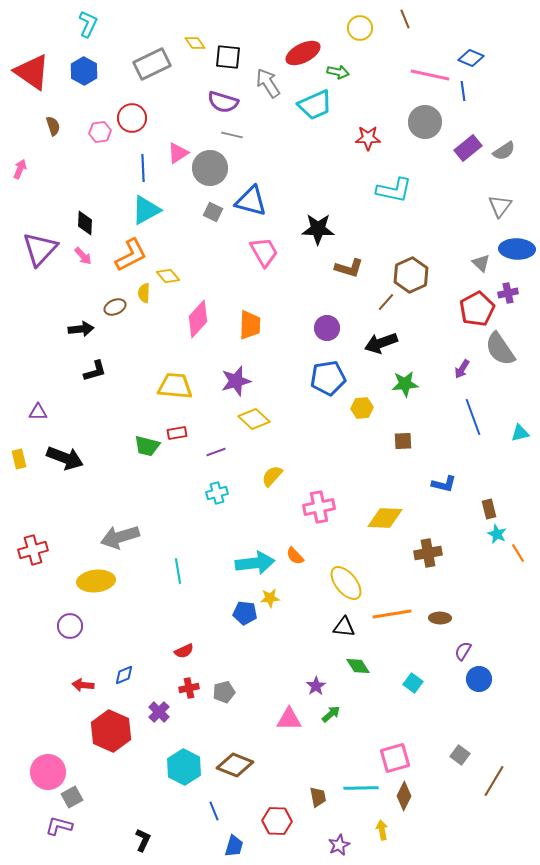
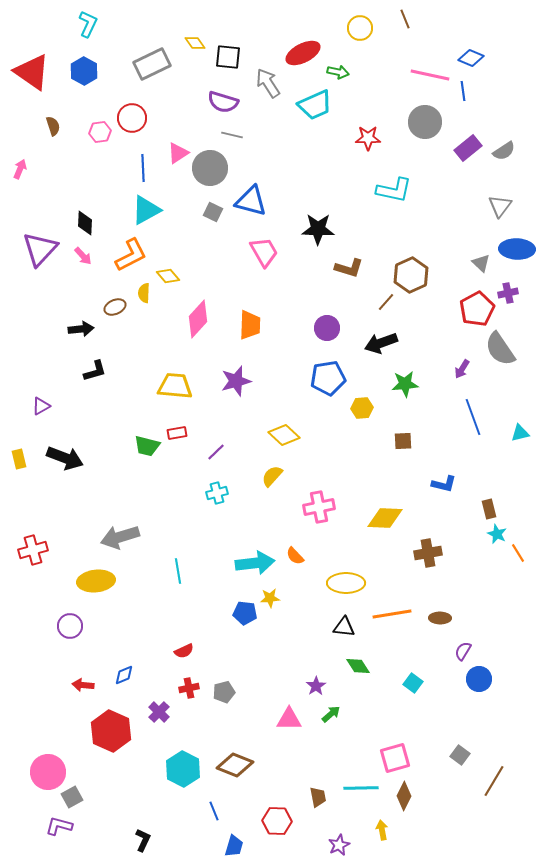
purple triangle at (38, 412): moved 3 px right, 6 px up; rotated 30 degrees counterclockwise
yellow diamond at (254, 419): moved 30 px right, 16 px down
purple line at (216, 452): rotated 24 degrees counterclockwise
yellow ellipse at (346, 583): rotated 51 degrees counterclockwise
cyan hexagon at (184, 767): moved 1 px left, 2 px down
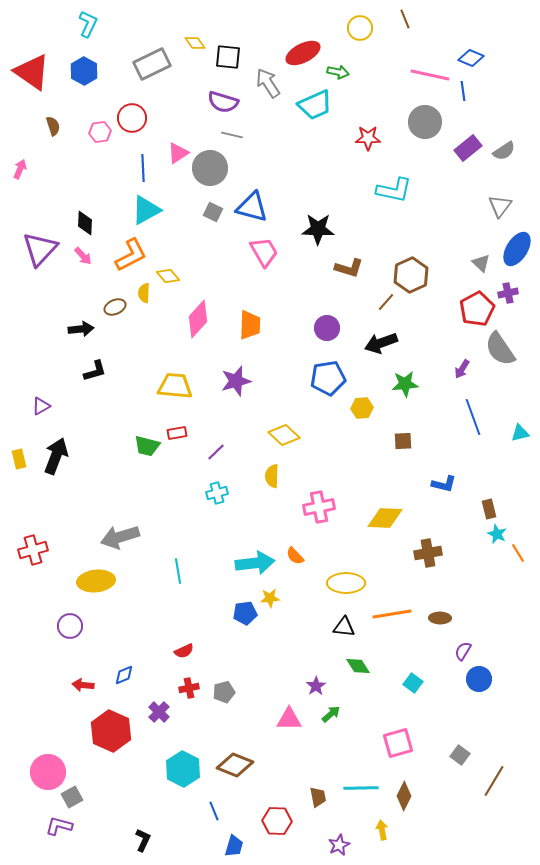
blue triangle at (251, 201): moved 1 px right, 6 px down
blue ellipse at (517, 249): rotated 60 degrees counterclockwise
black arrow at (65, 458): moved 9 px left, 2 px up; rotated 90 degrees counterclockwise
yellow semicircle at (272, 476): rotated 40 degrees counterclockwise
blue pentagon at (245, 613): rotated 15 degrees counterclockwise
pink square at (395, 758): moved 3 px right, 15 px up
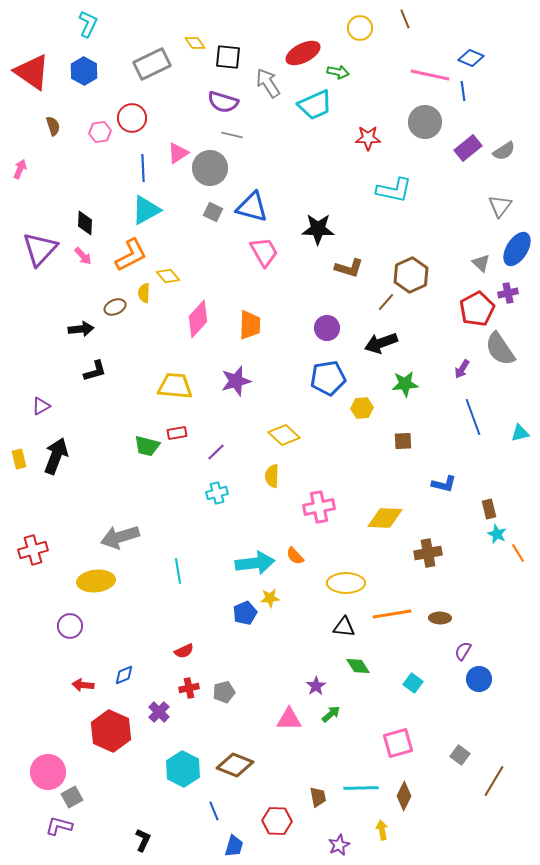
blue pentagon at (245, 613): rotated 15 degrees counterclockwise
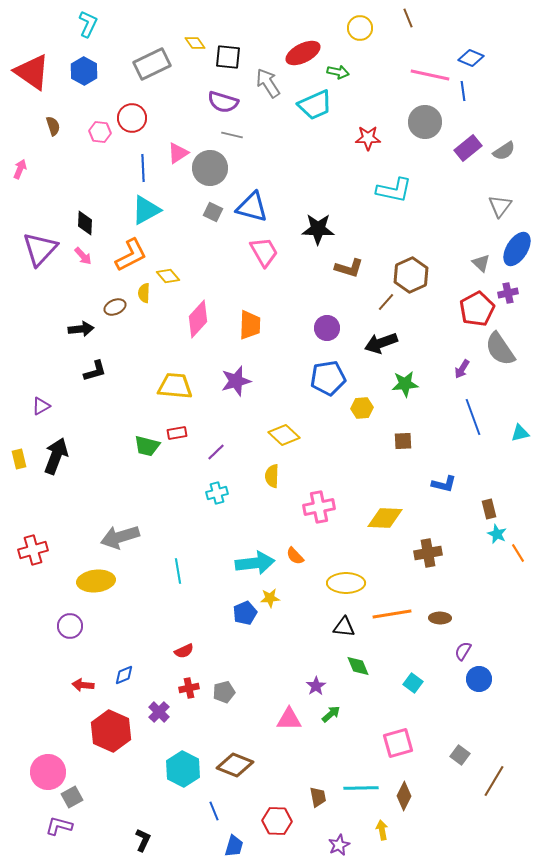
brown line at (405, 19): moved 3 px right, 1 px up
pink hexagon at (100, 132): rotated 15 degrees clockwise
green diamond at (358, 666): rotated 10 degrees clockwise
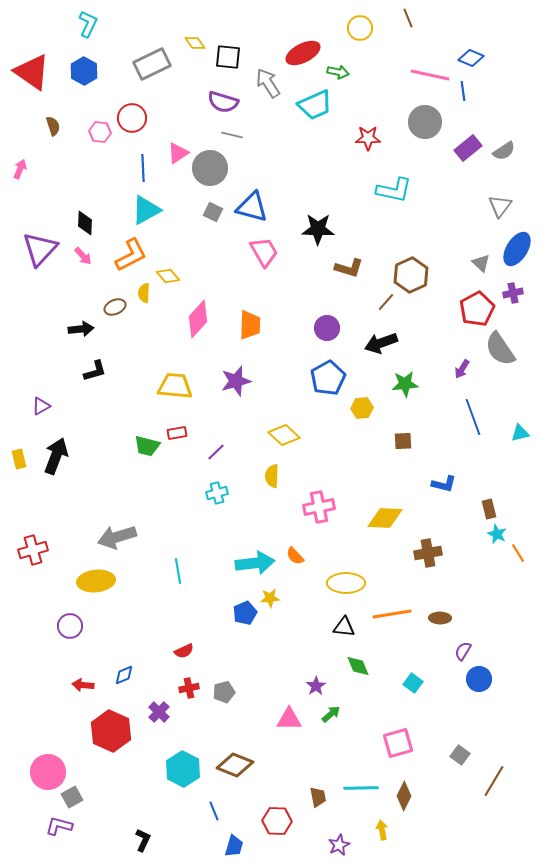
purple cross at (508, 293): moved 5 px right
blue pentagon at (328, 378): rotated 20 degrees counterclockwise
gray arrow at (120, 537): moved 3 px left
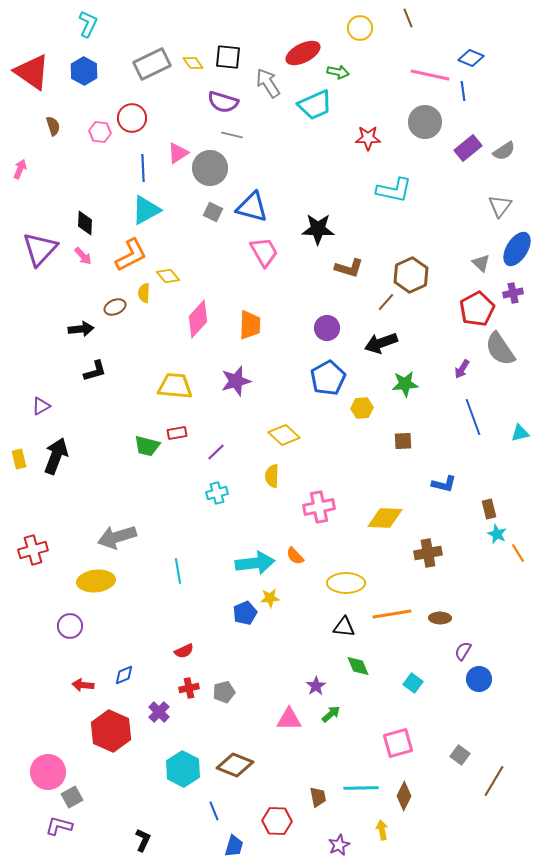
yellow diamond at (195, 43): moved 2 px left, 20 px down
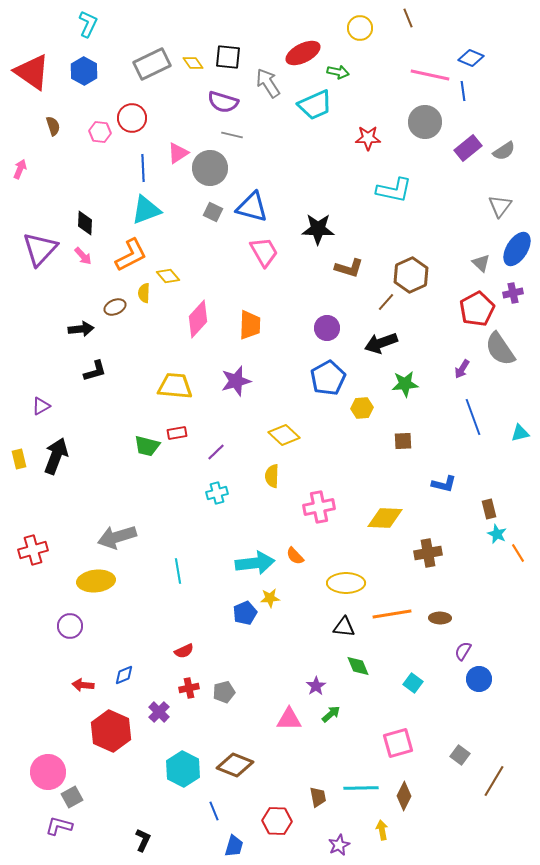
cyan triangle at (146, 210): rotated 8 degrees clockwise
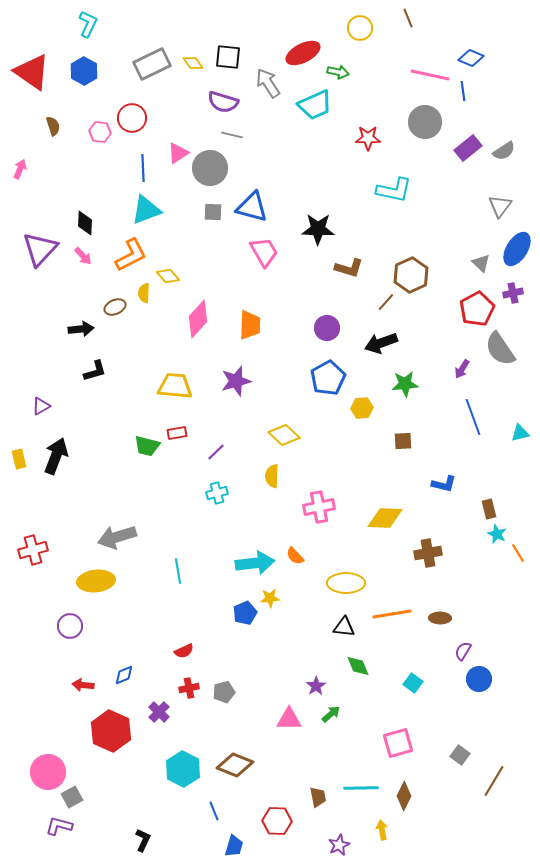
gray square at (213, 212): rotated 24 degrees counterclockwise
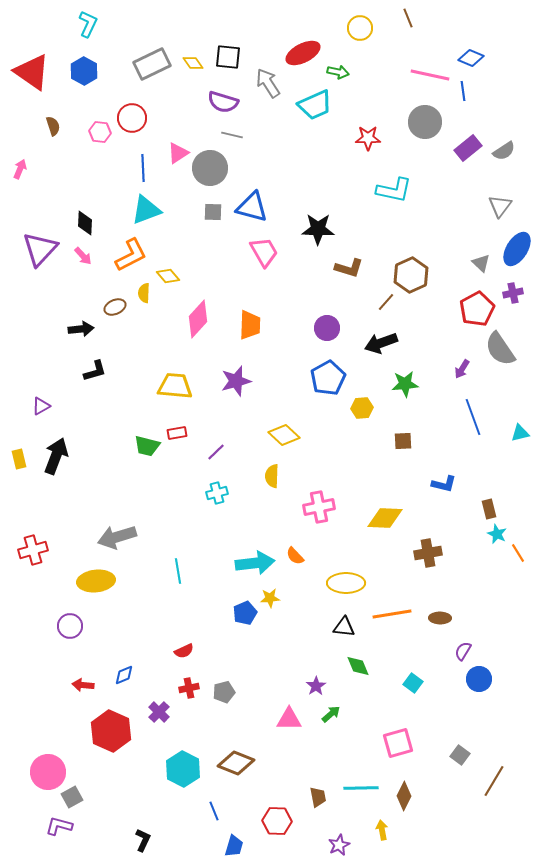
brown diamond at (235, 765): moved 1 px right, 2 px up
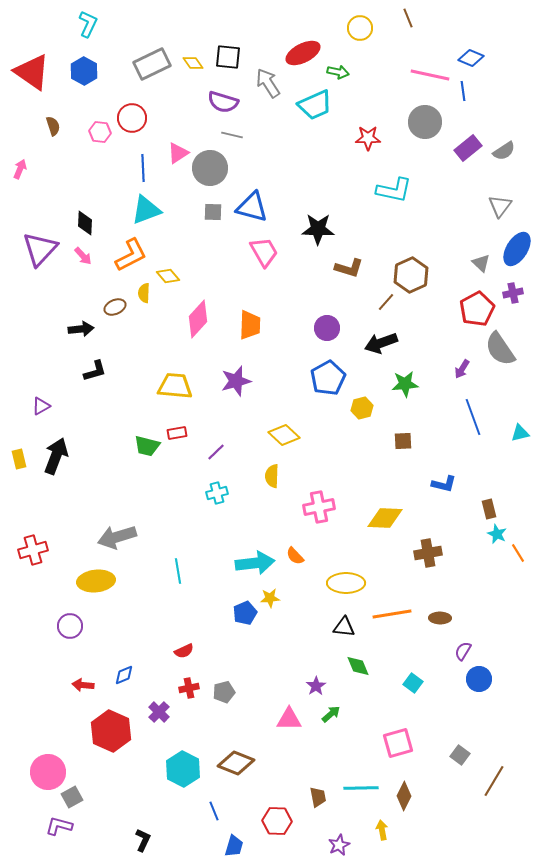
yellow hexagon at (362, 408): rotated 10 degrees counterclockwise
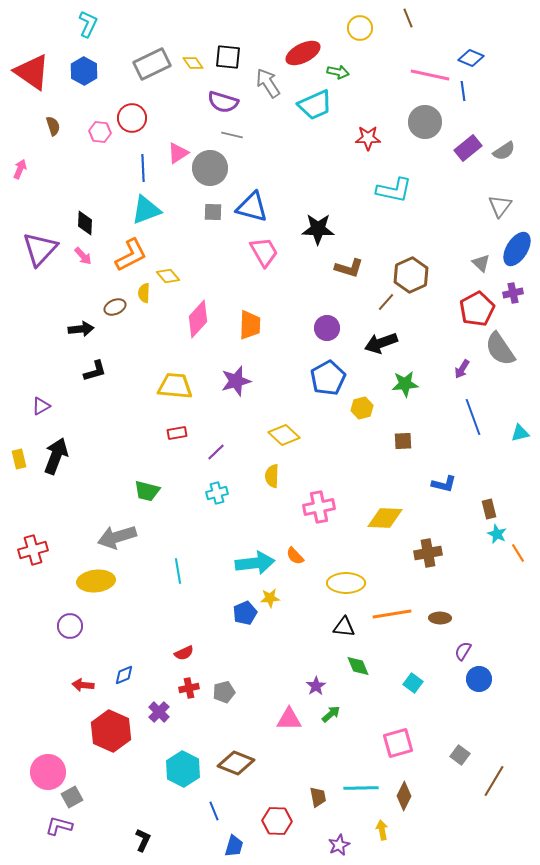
green trapezoid at (147, 446): moved 45 px down
red semicircle at (184, 651): moved 2 px down
